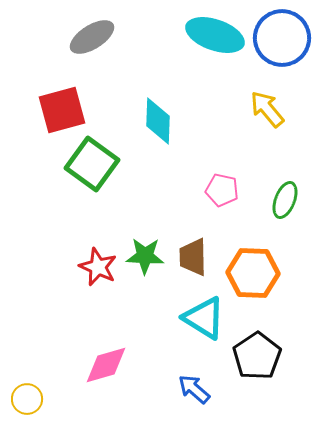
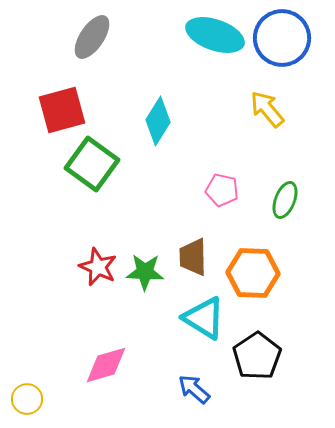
gray ellipse: rotated 24 degrees counterclockwise
cyan diamond: rotated 30 degrees clockwise
green star: moved 16 px down
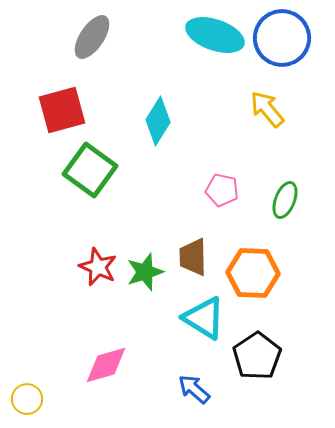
green square: moved 2 px left, 6 px down
green star: rotated 21 degrees counterclockwise
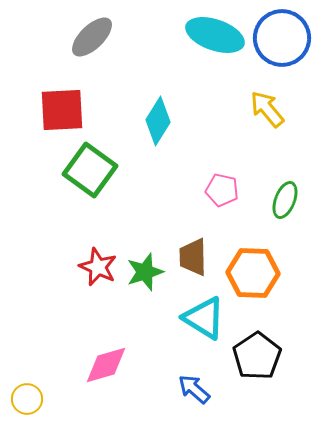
gray ellipse: rotated 12 degrees clockwise
red square: rotated 12 degrees clockwise
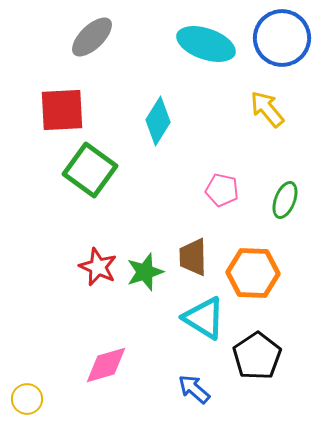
cyan ellipse: moved 9 px left, 9 px down
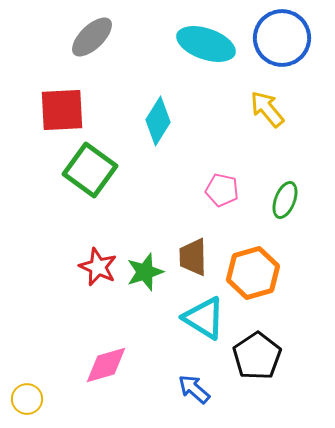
orange hexagon: rotated 18 degrees counterclockwise
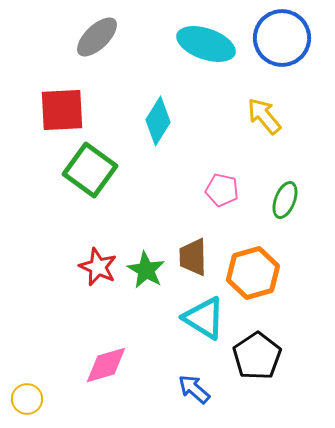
gray ellipse: moved 5 px right
yellow arrow: moved 3 px left, 7 px down
green star: moved 1 px right, 2 px up; rotated 24 degrees counterclockwise
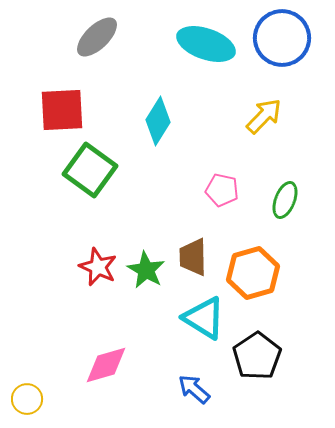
yellow arrow: rotated 84 degrees clockwise
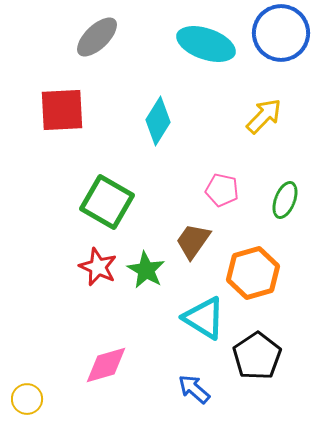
blue circle: moved 1 px left, 5 px up
green square: moved 17 px right, 32 px down; rotated 6 degrees counterclockwise
brown trapezoid: moved 16 px up; rotated 36 degrees clockwise
